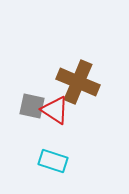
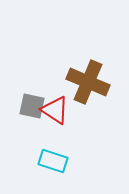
brown cross: moved 10 px right
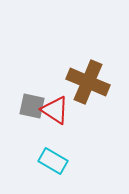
cyan rectangle: rotated 12 degrees clockwise
